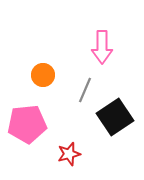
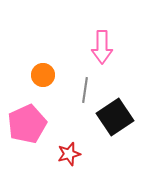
gray line: rotated 15 degrees counterclockwise
pink pentagon: rotated 18 degrees counterclockwise
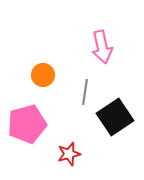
pink arrow: rotated 12 degrees counterclockwise
gray line: moved 2 px down
pink pentagon: rotated 9 degrees clockwise
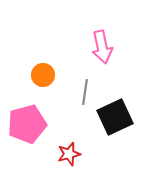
black square: rotated 9 degrees clockwise
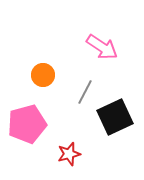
pink arrow: rotated 44 degrees counterclockwise
gray line: rotated 20 degrees clockwise
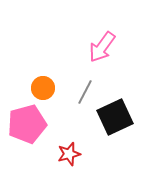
pink arrow: rotated 92 degrees clockwise
orange circle: moved 13 px down
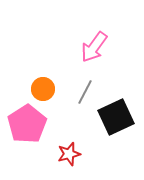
pink arrow: moved 8 px left
orange circle: moved 1 px down
black square: moved 1 px right
pink pentagon: rotated 18 degrees counterclockwise
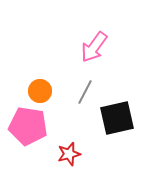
orange circle: moved 3 px left, 2 px down
black square: moved 1 px right, 1 px down; rotated 12 degrees clockwise
pink pentagon: moved 1 px right, 2 px down; rotated 30 degrees counterclockwise
